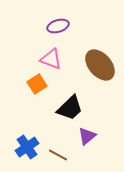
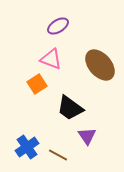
purple ellipse: rotated 15 degrees counterclockwise
black trapezoid: rotated 80 degrees clockwise
purple triangle: rotated 24 degrees counterclockwise
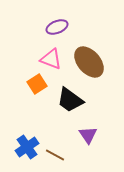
purple ellipse: moved 1 px left, 1 px down; rotated 10 degrees clockwise
brown ellipse: moved 11 px left, 3 px up
black trapezoid: moved 8 px up
purple triangle: moved 1 px right, 1 px up
brown line: moved 3 px left
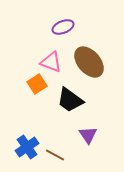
purple ellipse: moved 6 px right
pink triangle: moved 3 px down
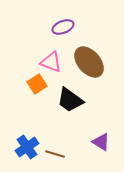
purple triangle: moved 13 px right, 7 px down; rotated 24 degrees counterclockwise
brown line: moved 1 px up; rotated 12 degrees counterclockwise
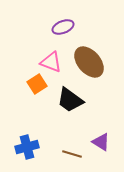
blue cross: rotated 20 degrees clockwise
brown line: moved 17 px right
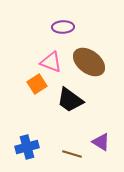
purple ellipse: rotated 20 degrees clockwise
brown ellipse: rotated 12 degrees counterclockwise
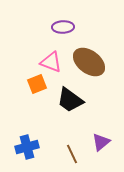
orange square: rotated 12 degrees clockwise
purple triangle: rotated 48 degrees clockwise
brown line: rotated 48 degrees clockwise
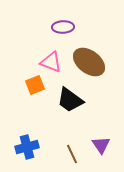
orange square: moved 2 px left, 1 px down
purple triangle: moved 3 px down; rotated 24 degrees counterclockwise
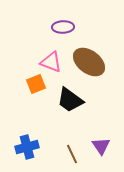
orange square: moved 1 px right, 1 px up
purple triangle: moved 1 px down
